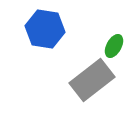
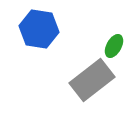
blue hexagon: moved 6 px left
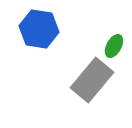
gray rectangle: rotated 12 degrees counterclockwise
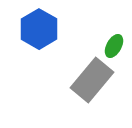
blue hexagon: rotated 21 degrees clockwise
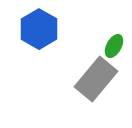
gray rectangle: moved 4 px right, 1 px up
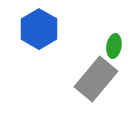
green ellipse: rotated 20 degrees counterclockwise
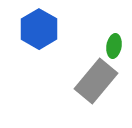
gray rectangle: moved 2 px down
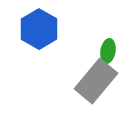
green ellipse: moved 6 px left, 5 px down
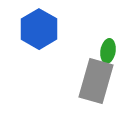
gray rectangle: rotated 24 degrees counterclockwise
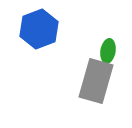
blue hexagon: rotated 9 degrees clockwise
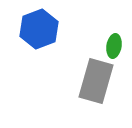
green ellipse: moved 6 px right, 5 px up
